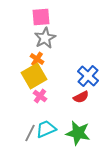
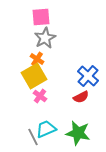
gray line: moved 3 px right, 4 px down; rotated 54 degrees counterclockwise
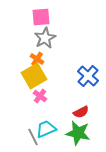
red semicircle: moved 15 px down
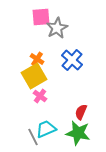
gray star: moved 12 px right, 10 px up
blue cross: moved 16 px left, 16 px up
red semicircle: rotated 140 degrees clockwise
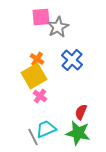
gray star: moved 1 px right, 1 px up
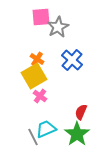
green star: moved 1 px left, 1 px down; rotated 25 degrees clockwise
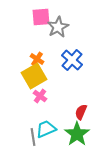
gray line: rotated 18 degrees clockwise
